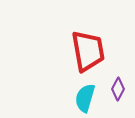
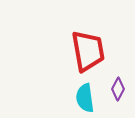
cyan semicircle: rotated 24 degrees counterclockwise
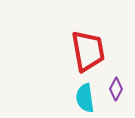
purple diamond: moved 2 px left
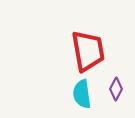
cyan semicircle: moved 3 px left, 4 px up
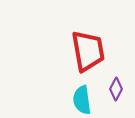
cyan semicircle: moved 6 px down
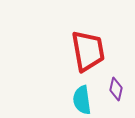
purple diamond: rotated 15 degrees counterclockwise
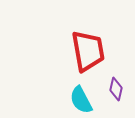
cyan semicircle: moved 1 px left; rotated 20 degrees counterclockwise
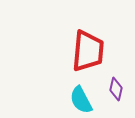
red trapezoid: rotated 15 degrees clockwise
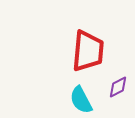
purple diamond: moved 2 px right, 2 px up; rotated 50 degrees clockwise
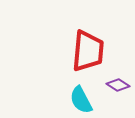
purple diamond: moved 2 px up; rotated 60 degrees clockwise
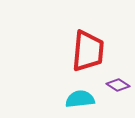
cyan semicircle: moved 1 px left, 1 px up; rotated 112 degrees clockwise
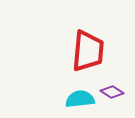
purple diamond: moved 6 px left, 7 px down
